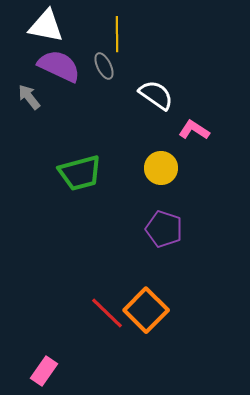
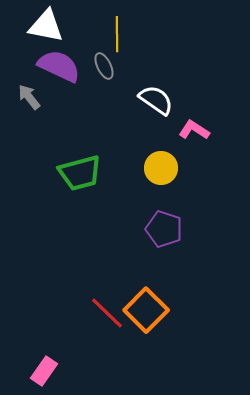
white semicircle: moved 5 px down
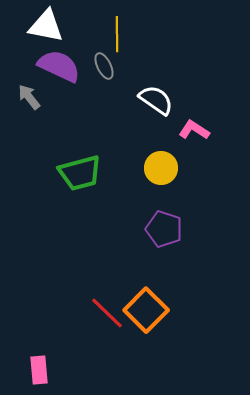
pink rectangle: moved 5 px left, 1 px up; rotated 40 degrees counterclockwise
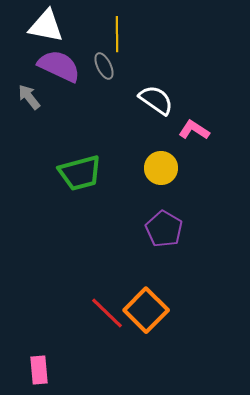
purple pentagon: rotated 12 degrees clockwise
